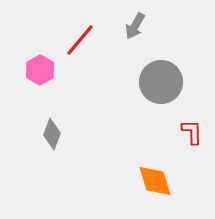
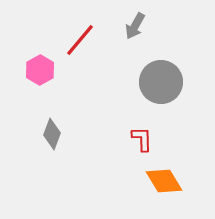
red L-shape: moved 50 px left, 7 px down
orange diamond: moved 9 px right; rotated 15 degrees counterclockwise
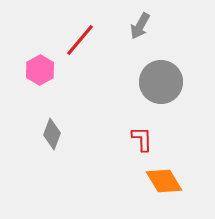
gray arrow: moved 5 px right
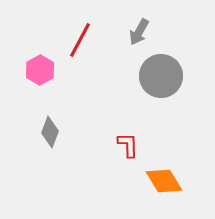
gray arrow: moved 1 px left, 6 px down
red line: rotated 12 degrees counterclockwise
gray circle: moved 6 px up
gray diamond: moved 2 px left, 2 px up
red L-shape: moved 14 px left, 6 px down
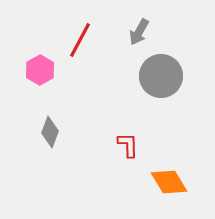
orange diamond: moved 5 px right, 1 px down
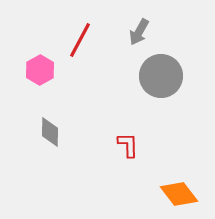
gray diamond: rotated 20 degrees counterclockwise
orange diamond: moved 10 px right, 12 px down; rotated 6 degrees counterclockwise
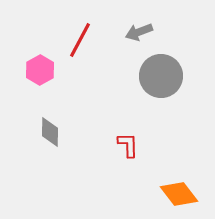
gray arrow: rotated 40 degrees clockwise
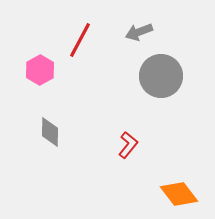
red L-shape: rotated 40 degrees clockwise
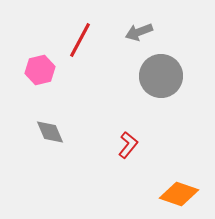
pink hexagon: rotated 16 degrees clockwise
gray diamond: rotated 24 degrees counterclockwise
orange diamond: rotated 33 degrees counterclockwise
